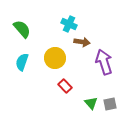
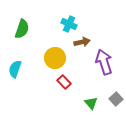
green semicircle: rotated 60 degrees clockwise
brown arrow: rotated 21 degrees counterclockwise
cyan semicircle: moved 7 px left, 7 px down
red rectangle: moved 1 px left, 4 px up
gray square: moved 6 px right, 5 px up; rotated 32 degrees counterclockwise
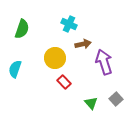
brown arrow: moved 1 px right, 2 px down
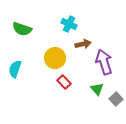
green semicircle: rotated 90 degrees clockwise
green triangle: moved 6 px right, 14 px up
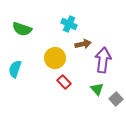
purple arrow: moved 1 px left, 2 px up; rotated 25 degrees clockwise
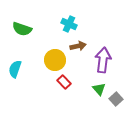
brown arrow: moved 5 px left, 2 px down
yellow circle: moved 2 px down
green triangle: moved 2 px right
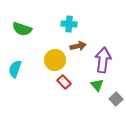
cyan cross: rotated 21 degrees counterclockwise
green triangle: moved 2 px left, 4 px up
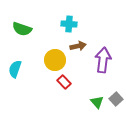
green triangle: moved 17 px down
